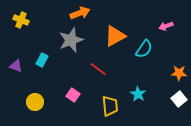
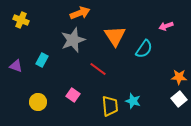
orange triangle: rotated 35 degrees counterclockwise
gray star: moved 2 px right
orange star: moved 4 px down
cyan star: moved 5 px left, 7 px down; rotated 14 degrees counterclockwise
yellow circle: moved 3 px right
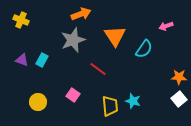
orange arrow: moved 1 px right, 1 px down
purple triangle: moved 6 px right, 6 px up
